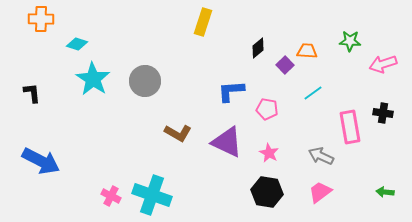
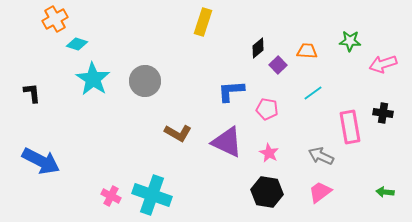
orange cross: moved 14 px right; rotated 30 degrees counterclockwise
purple square: moved 7 px left
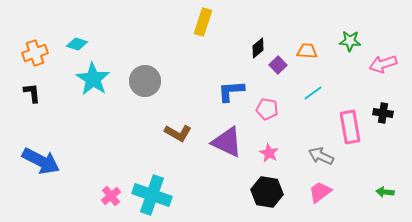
orange cross: moved 20 px left, 34 px down; rotated 10 degrees clockwise
pink cross: rotated 24 degrees clockwise
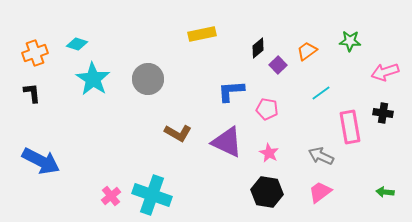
yellow rectangle: moved 1 px left, 12 px down; rotated 60 degrees clockwise
orange trapezoid: rotated 40 degrees counterclockwise
pink arrow: moved 2 px right, 8 px down
gray circle: moved 3 px right, 2 px up
cyan line: moved 8 px right
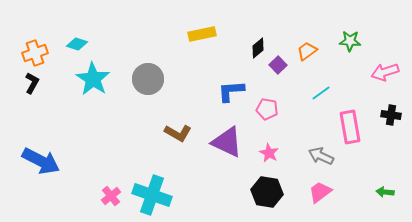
black L-shape: moved 10 px up; rotated 35 degrees clockwise
black cross: moved 8 px right, 2 px down
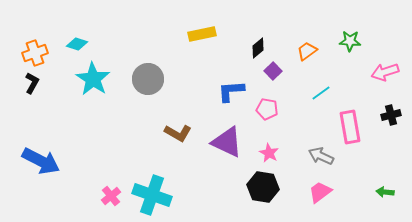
purple square: moved 5 px left, 6 px down
black cross: rotated 24 degrees counterclockwise
black hexagon: moved 4 px left, 5 px up
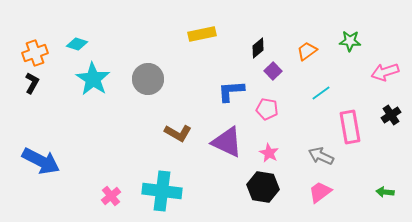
black cross: rotated 18 degrees counterclockwise
cyan cross: moved 10 px right, 4 px up; rotated 12 degrees counterclockwise
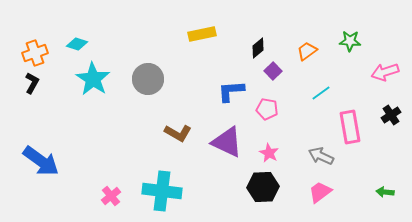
blue arrow: rotated 9 degrees clockwise
black hexagon: rotated 12 degrees counterclockwise
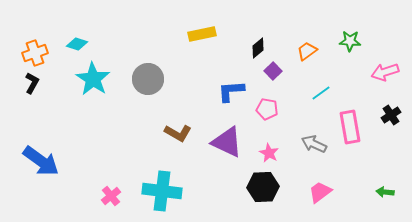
gray arrow: moved 7 px left, 12 px up
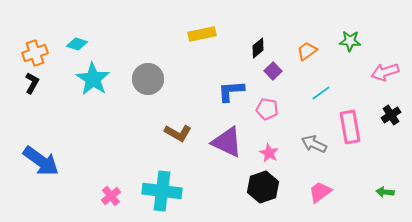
black hexagon: rotated 16 degrees counterclockwise
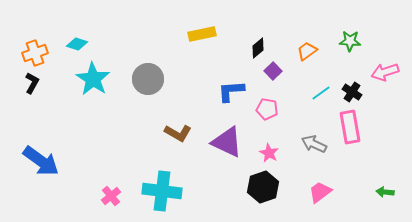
black cross: moved 39 px left, 23 px up; rotated 24 degrees counterclockwise
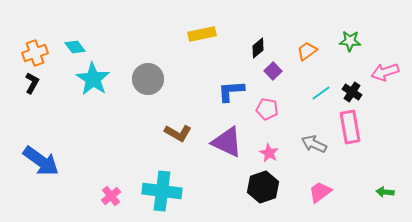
cyan diamond: moved 2 px left, 3 px down; rotated 35 degrees clockwise
